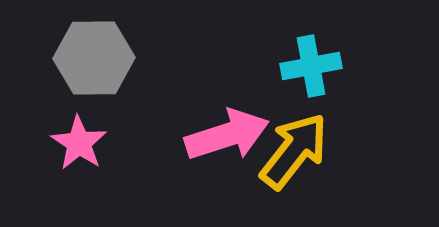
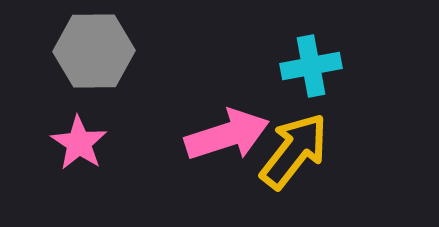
gray hexagon: moved 7 px up
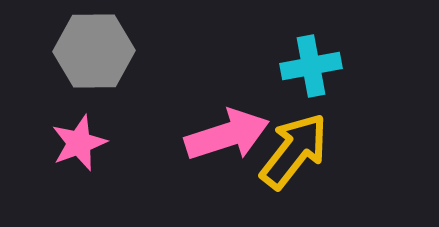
pink star: rotated 18 degrees clockwise
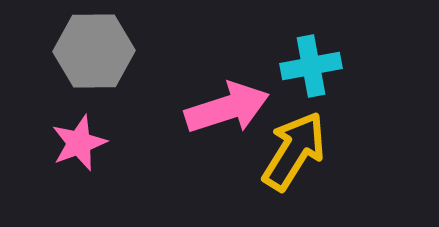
pink arrow: moved 27 px up
yellow arrow: rotated 6 degrees counterclockwise
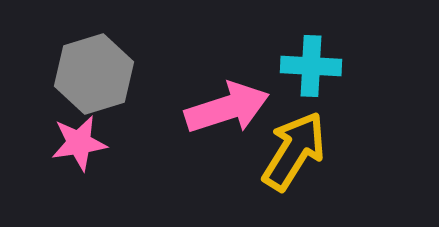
gray hexagon: moved 23 px down; rotated 16 degrees counterclockwise
cyan cross: rotated 14 degrees clockwise
pink star: rotated 12 degrees clockwise
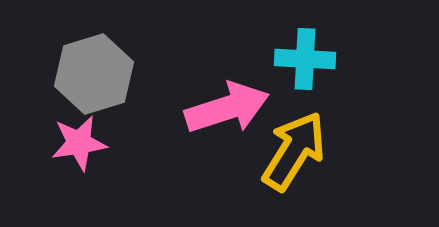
cyan cross: moved 6 px left, 7 px up
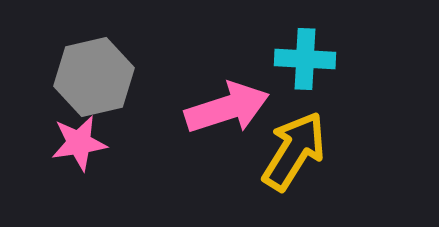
gray hexagon: moved 3 px down; rotated 4 degrees clockwise
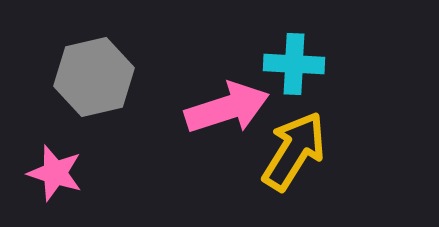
cyan cross: moved 11 px left, 5 px down
pink star: moved 24 px left, 30 px down; rotated 26 degrees clockwise
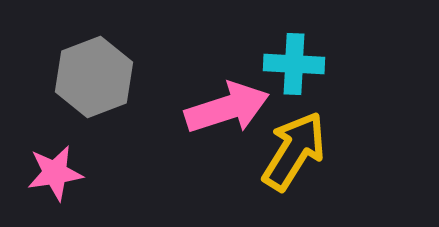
gray hexagon: rotated 8 degrees counterclockwise
pink star: rotated 26 degrees counterclockwise
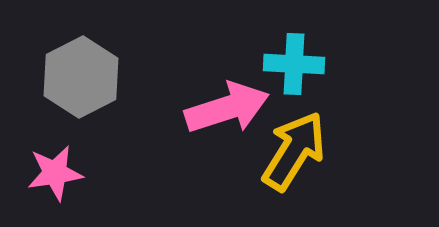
gray hexagon: moved 13 px left; rotated 6 degrees counterclockwise
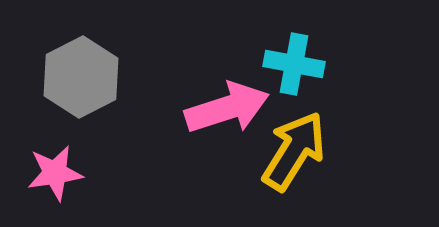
cyan cross: rotated 8 degrees clockwise
